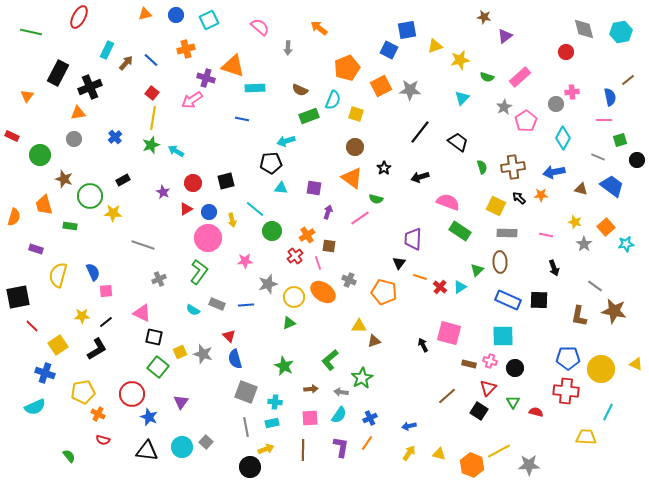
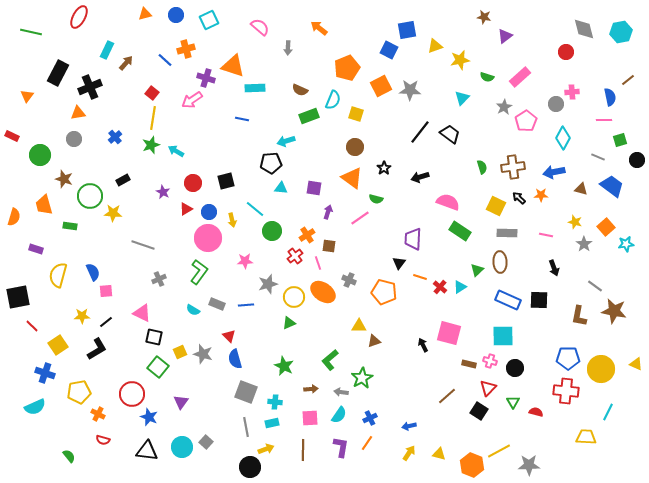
blue line at (151, 60): moved 14 px right
black trapezoid at (458, 142): moved 8 px left, 8 px up
yellow pentagon at (83, 392): moved 4 px left
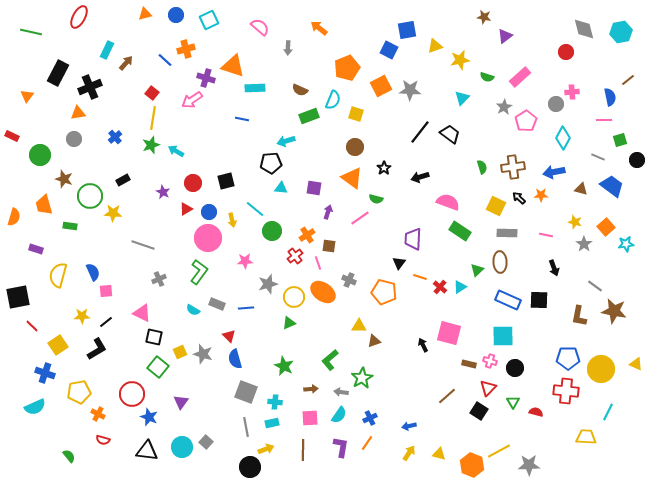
blue line at (246, 305): moved 3 px down
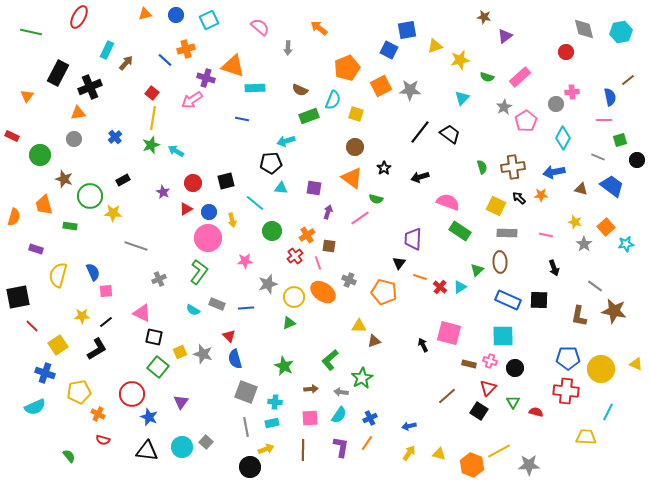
cyan line at (255, 209): moved 6 px up
gray line at (143, 245): moved 7 px left, 1 px down
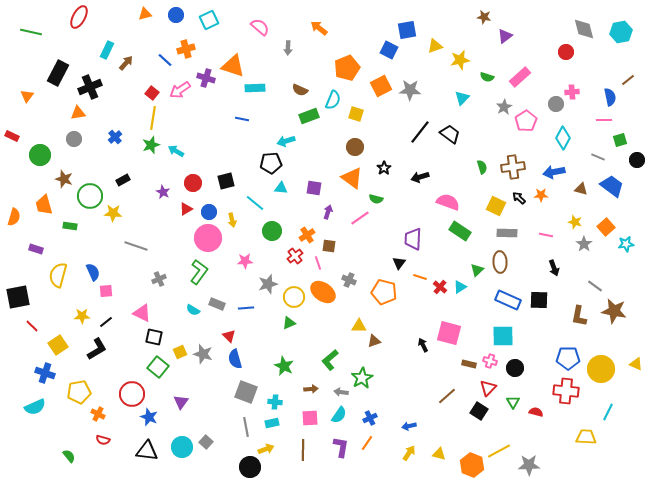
pink arrow at (192, 100): moved 12 px left, 10 px up
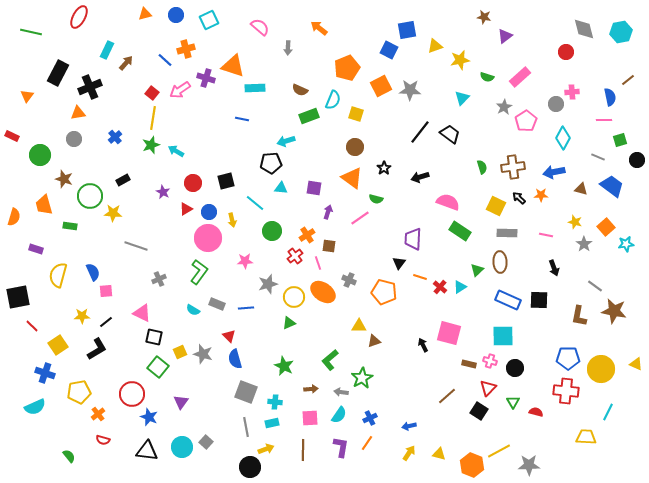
orange cross at (98, 414): rotated 24 degrees clockwise
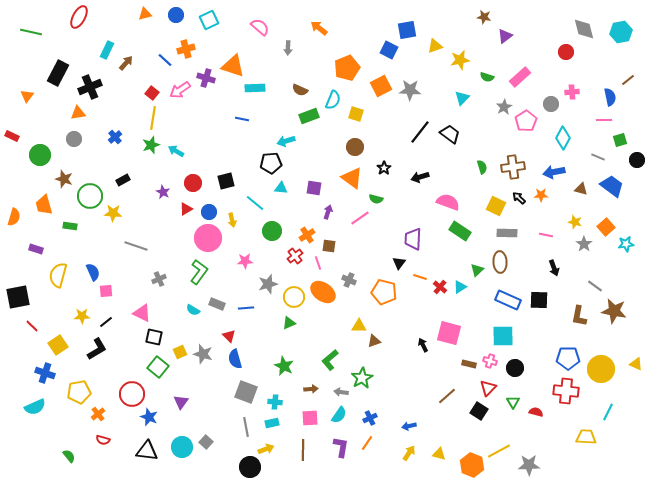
gray circle at (556, 104): moved 5 px left
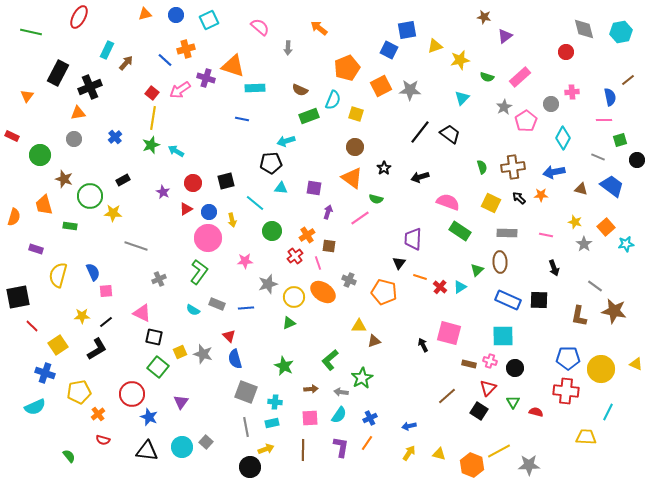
yellow square at (496, 206): moved 5 px left, 3 px up
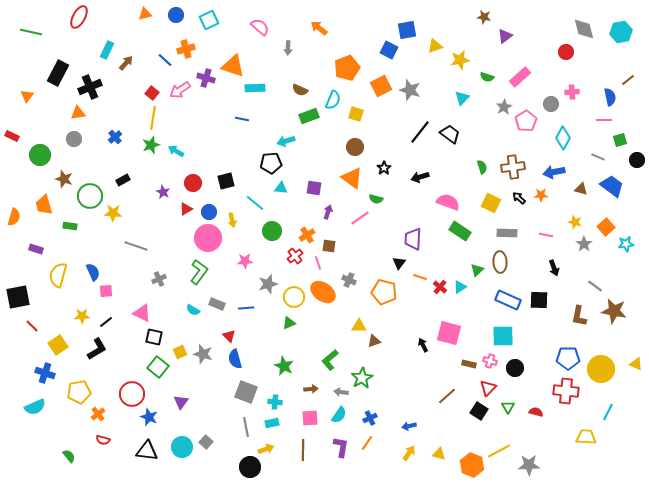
gray star at (410, 90): rotated 15 degrees clockwise
green triangle at (513, 402): moved 5 px left, 5 px down
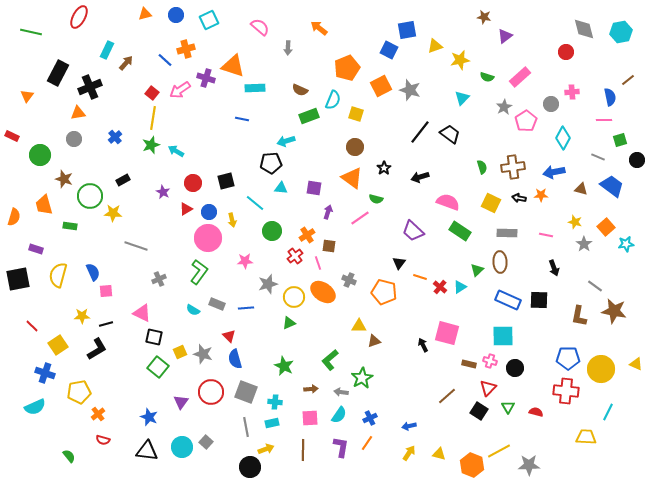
black arrow at (519, 198): rotated 32 degrees counterclockwise
purple trapezoid at (413, 239): moved 8 px up; rotated 50 degrees counterclockwise
black square at (18, 297): moved 18 px up
black line at (106, 322): moved 2 px down; rotated 24 degrees clockwise
pink square at (449, 333): moved 2 px left
red circle at (132, 394): moved 79 px right, 2 px up
